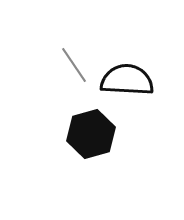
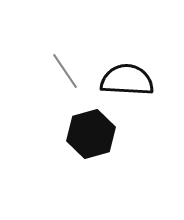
gray line: moved 9 px left, 6 px down
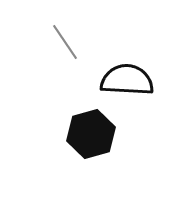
gray line: moved 29 px up
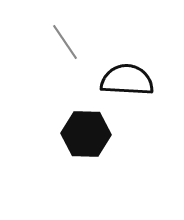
black hexagon: moved 5 px left; rotated 18 degrees clockwise
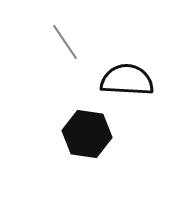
black hexagon: moved 1 px right; rotated 6 degrees clockwise
